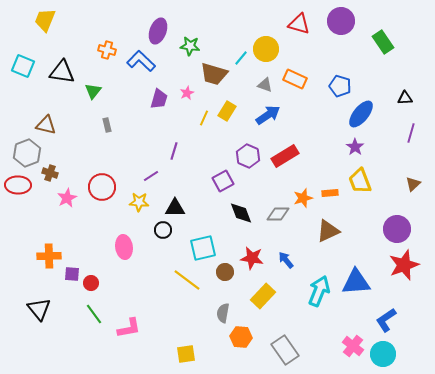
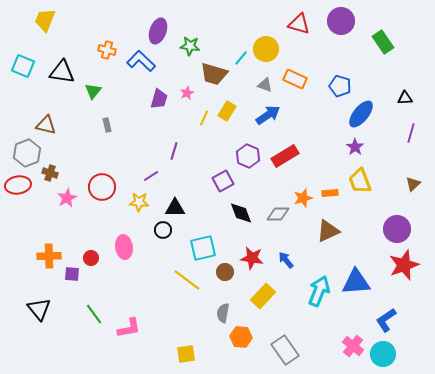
red ellipse at (18, 185): rotated 10 degrees counterclockwise
red circle at (91, 283): moved 25 px up
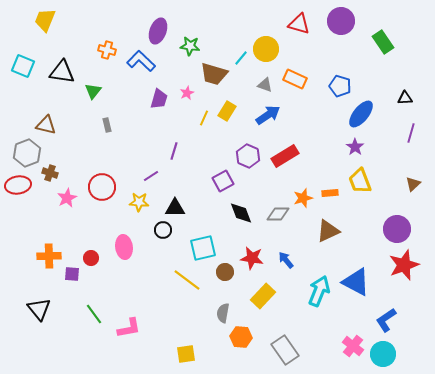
blue triangle at (356, 282): rotated 32 degrees clockwise
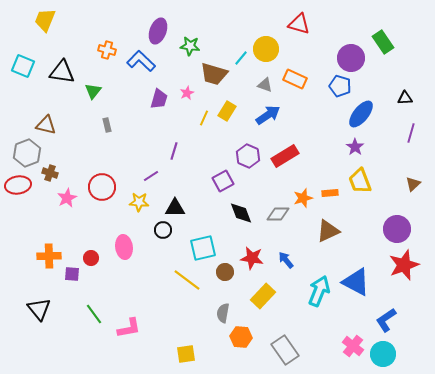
purple circle at (341, 21): moved 10 px right, 37 px down
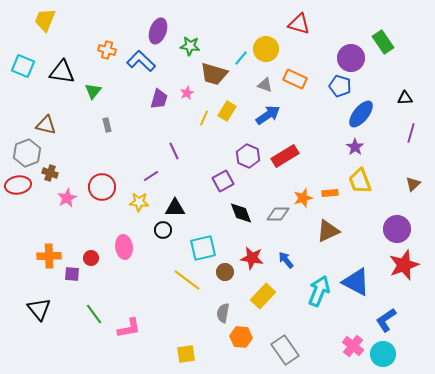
purple line at (174, 151): rotated 42 degrees counterclockwise
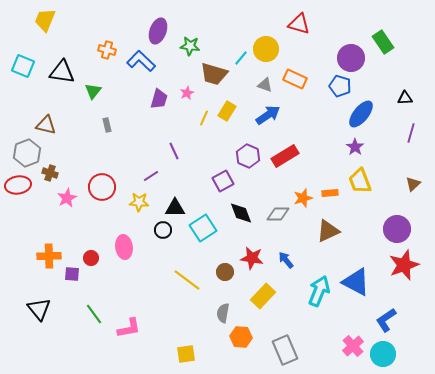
cyan square at (203, 248): moved 20 px up; rotated 20 degrees counterclockwise
pink cross at (353, 346): rotated 10 degrees clockwise
gray rectangle at (285, 350): rotated 12 degrees clockwise
